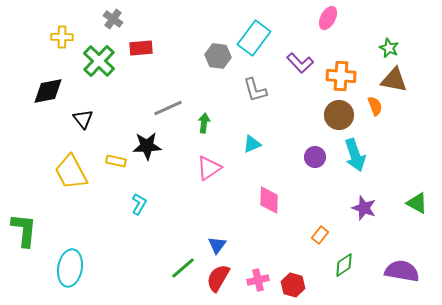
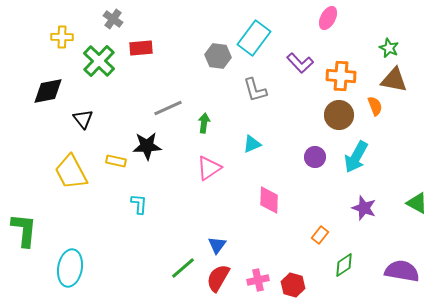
cyan arrow: moved 1 px right, 2 px down; rotated 48 degrees clockwise
cyan L-shape: rotated 25 degrees counterclockwise
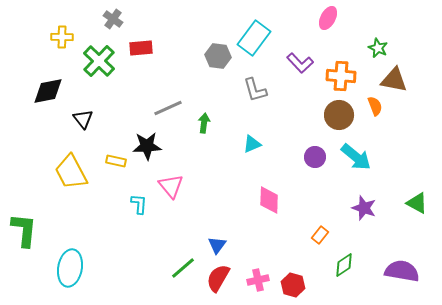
green star: moved 11 px left
cyan arrow: rotated 80 degrees counterclockwise
pink triangle: moved 38 px left, 18 px down; rotated 36 degrees counterclockwise
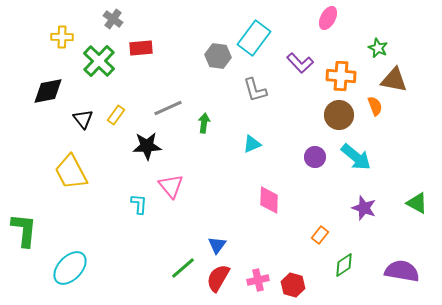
yellow rectangle: moved 46 px up; rotated 66 degrees counterclockwise
cyan ellipse: rotated 33 degrees clockwise
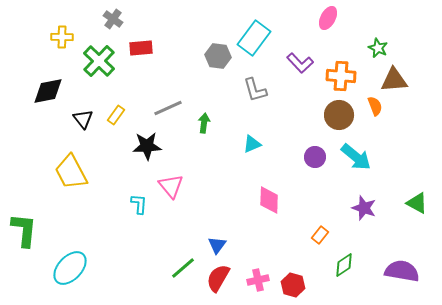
brown triangle: rotated 16 degrees counterclockwise
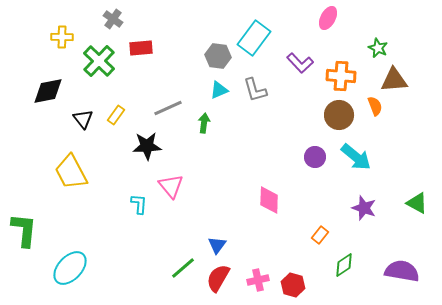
cyan triangle: moved 33 px left, 54 px up
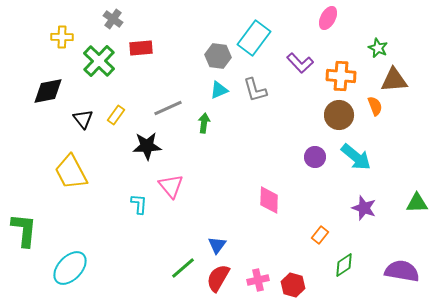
green triangle: rotated 30 degrees counterclockwise
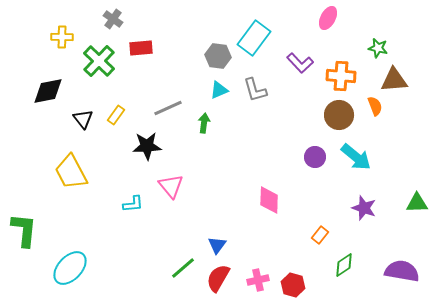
green star: rotated 12 degrees counterclockwise
cyan L-shape: moved 6 px left; rotated 80 degrees clockwise
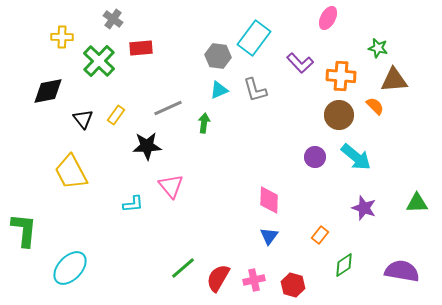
orange semicircle: rotated 24 degrees counterclockwise
blue triangle: moved 52 px right, 9 px up
pink cross: moved 4 px left
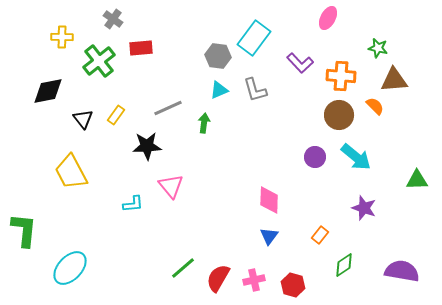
green cross: rotated 8 degrees clockwise
green triangle: moved 23 px up
